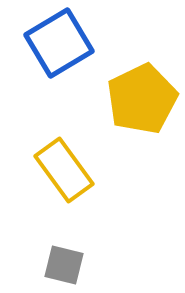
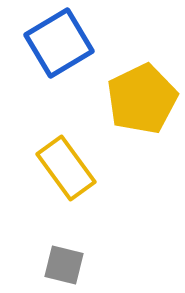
yellow rectangle: moved 2 px right, 2 px up
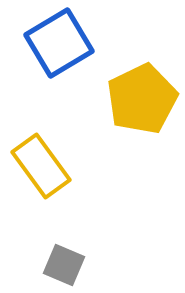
yellow rectangle: moved 25 px left, 2 px up
gray square: rotated 9 degrees clockwise
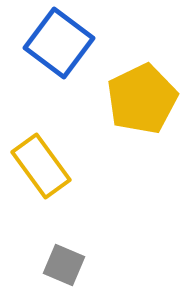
blue square: rotated 22 degrees counterclockwise
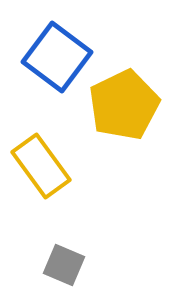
blue square: moved 2 px left, 14 px down
yellow pentagon: moved 18 px left, 6 px down
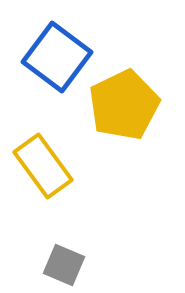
yellow rectangle: moved 2 px right
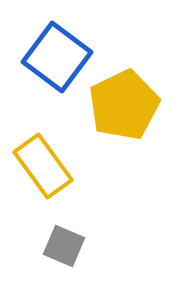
gray square: moved 19 px up
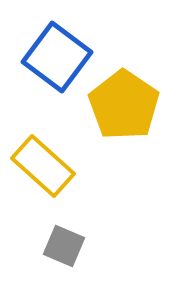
yellow pentagon: rotated 12 degrees counterclockwise
yellow rectangle: rotated 12 degrees counterclockwise
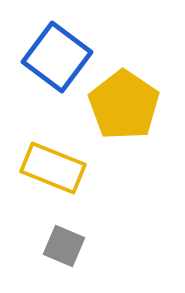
yellow rectangle: moved 10 px right, 2 px down; rotated 20 degrees counterclockwise
